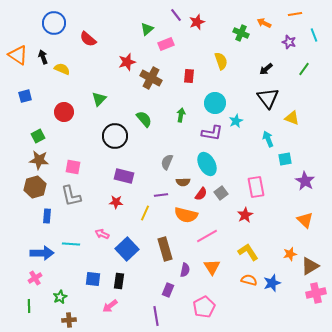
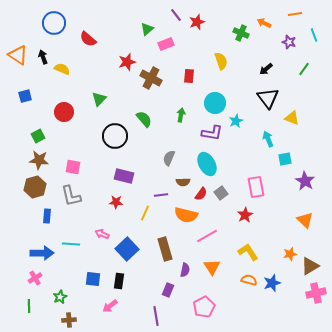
gray semicircle at (167, 162): moved 2 px right, 4 px up
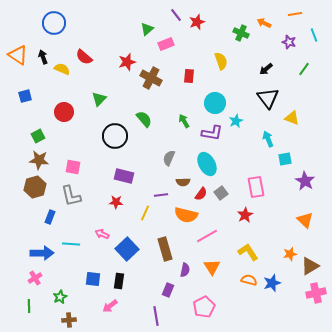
red semicircle at (88, 39): moved 4 px left, 18 px down
green arrow at (181, 115): moved 3 px right, 6 px down; rotated 40 degrees counterclockwise
blue rectangle at (47, 216): moved 3 px right, 1 px down; rotated 16 degrees clockwise
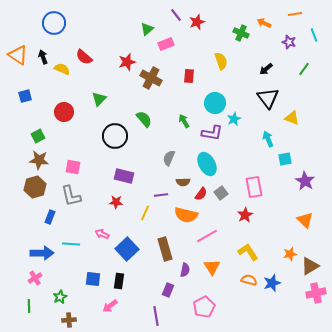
cyan star at (236, 121): moved 2 px left, 2 px up
pink rectangle at (256, 187): moved 2 px left
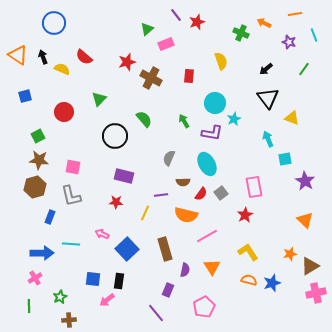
pink arrow at (110, 306): moved 3 px left, 6 px up
purple line at (156, 316): moved 3 px up; rotated 30 degrees counterclockwise
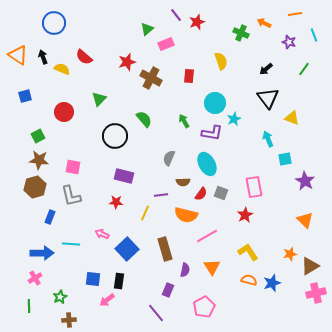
gray square at (221, 193): rotated 32 degrees counterclockwise
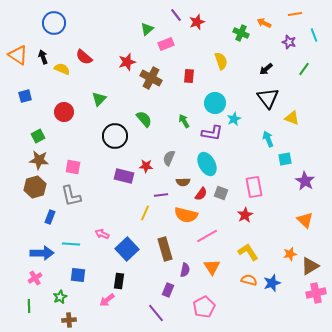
red star at (116, 202): moved 30 px right, 36 px up
blue square at (93, 279): moved 15 px left, 4 px up
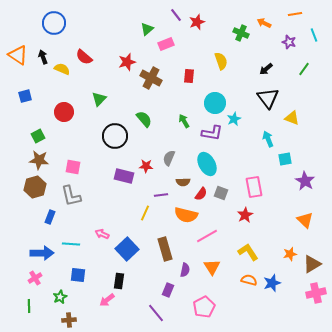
brown triangle at (310, 266): moved 2 px right, 2 px up
